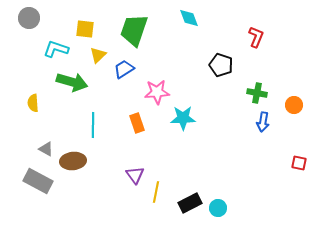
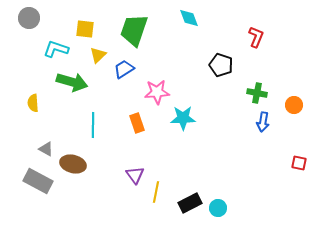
brown ellipse: moved 3 px down; rotated 20 degrees clockwise
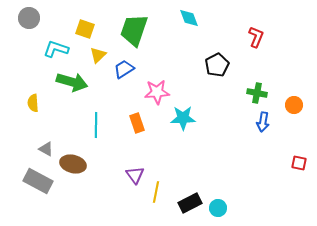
yellow square: rotated 12 degrees clockwise
black pentagon: moved 4 px left; rotated 25 degrees clockwise
cyan line: moved 3 px right
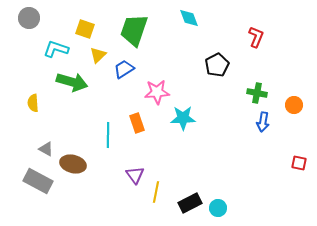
cyan line: moved 12 px right, 10 px down
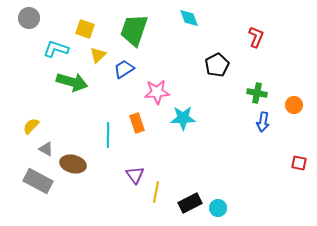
yellow semicircle: moved 2 px left, 23 px down; rotated 48 degrees clockwise
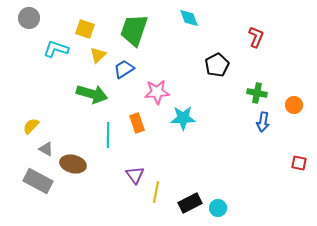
green arrow: moved 20 px right, 12 px down
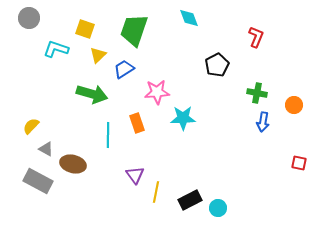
black rectangle: moved 3 px up
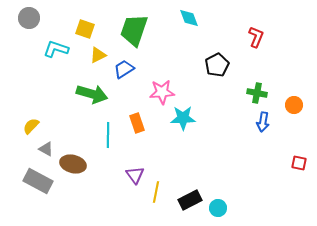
yellow triangle: rotated 18 degrees clockwise
pink star: moved 5 px right
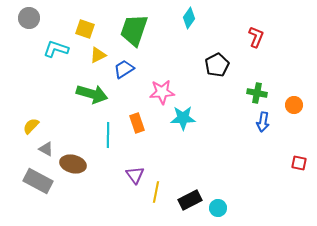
cyan diamond: rotated 55 degrees clockwise
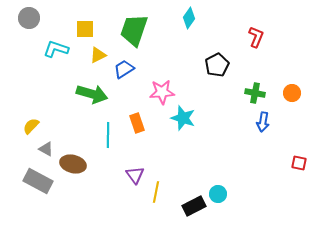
yellow square: rotated 18 degrees counterclockwise
green cross: moved 2 px left
orange circle: moved 2 px left, 12 px up
cyan star: rotated 20 degrees clockwise
black rectangle: moved 4 px right, 6 px down
cyan circle: moved 14 px up
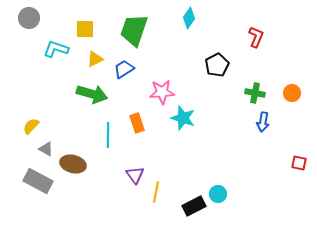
yellow triangle: moved 3 px left, 4 px down
